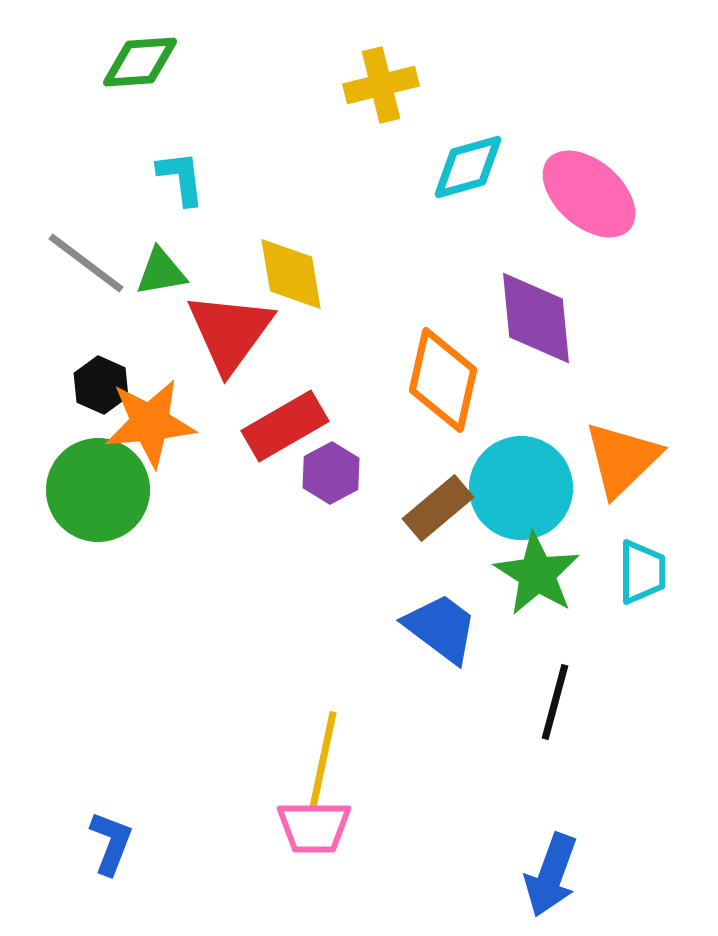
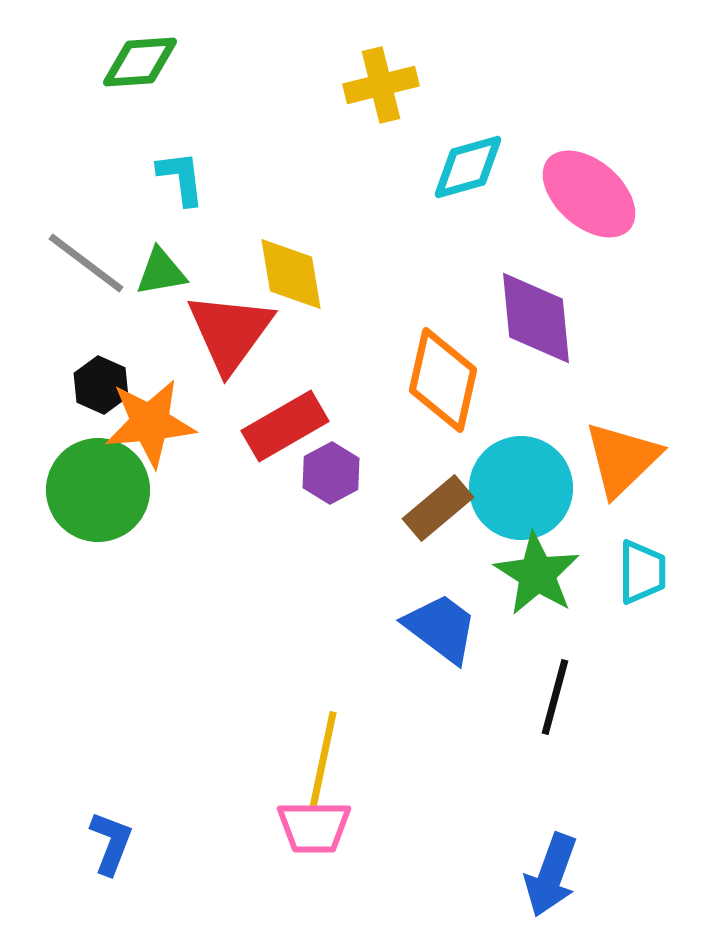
black line: moved 5 px up
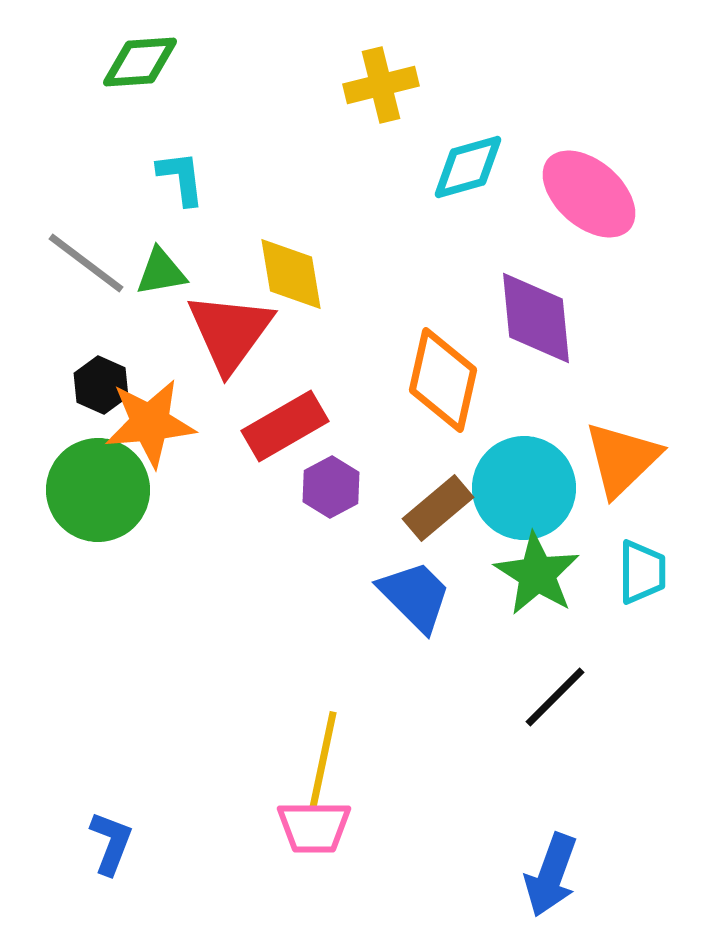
purple hexagon: moved 14 px down
cyan circle: moved 3 px right
blue trapezoid: moved 26 px left, 32 px up; rotated 8 degrees clockwise
black line: rotated 30 degrees clockwise
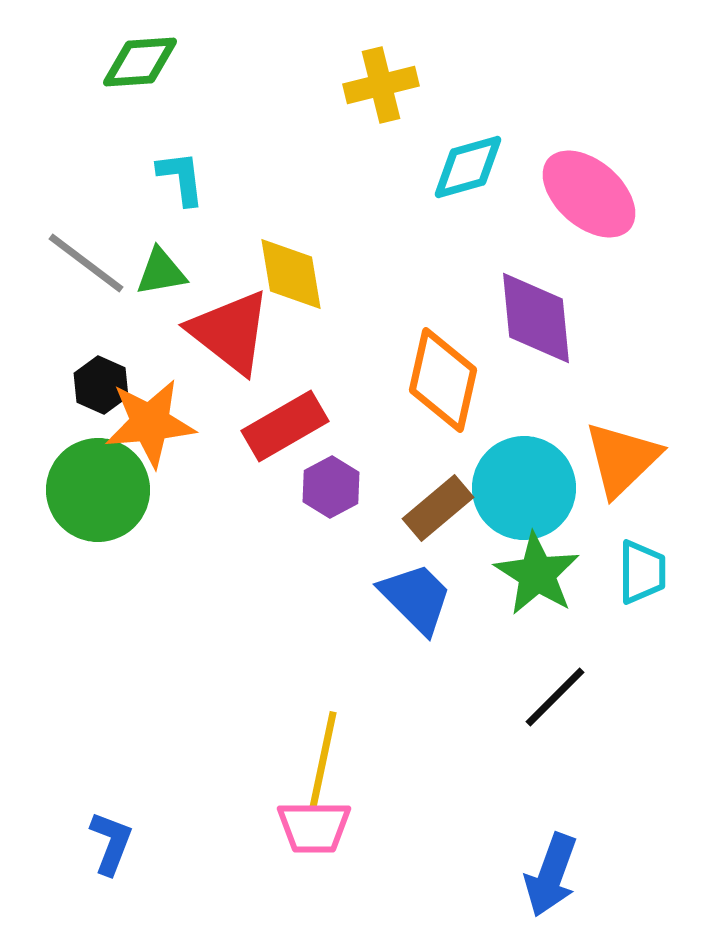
red triangle: rotated 28 degrees counterclockwise
blue trapezoid: moved 1 px right, 2 px down
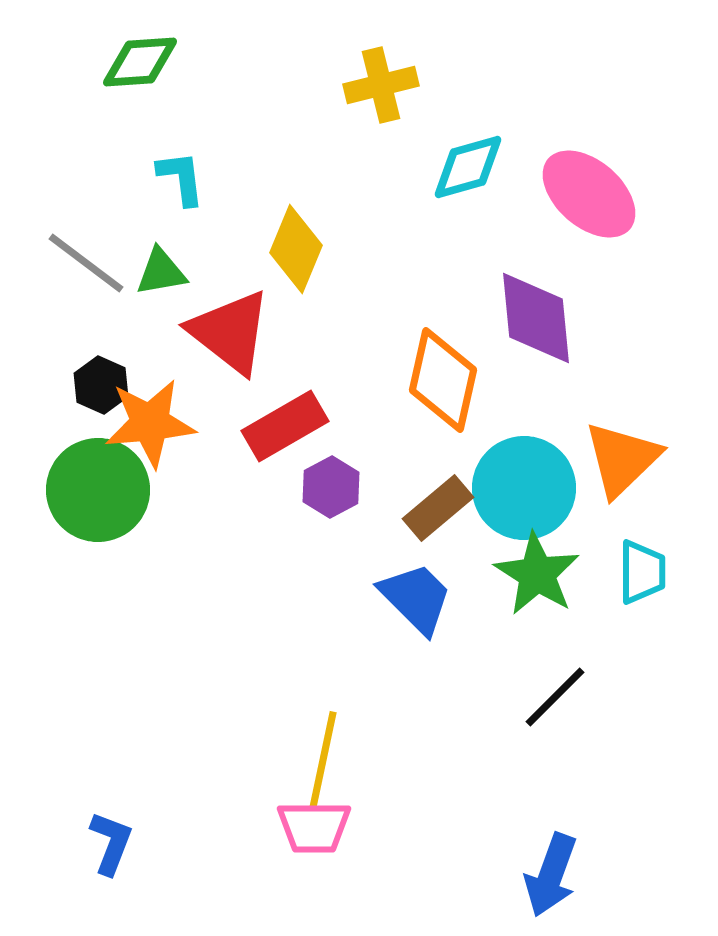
yellow diamond: moved 5 px right, 25 px up; rotated 32 degrees clockwise
